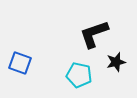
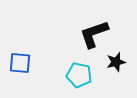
blue square: rotated 15 degrees counterclockwise
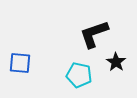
black star: rotated 24 degrees counterclockwise
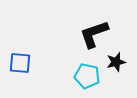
black star: rotated 24 degrees clockwise
cyan pentagon: moved 8 px right, 1 px down
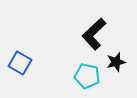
black L-shape: rotated 24 degrees counterclockwise
blue square: rotated 25 degrees clockwise
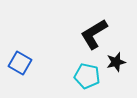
black L-shape: rotated 12 degrees clockwise
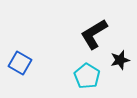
black star: moved 4 px right, 2 px up
cyan pentagon: rotated 20 degrees clockwise
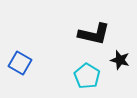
black L-shape: rotated 136 degrees counterclockwise
black star: rotated 30 degrees clockwise
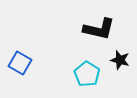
black L-shape: moved 5 px right, 5 px up
cyan pentagon: moved 2 px up
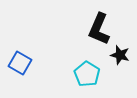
black L-shape: rotated 100 degrees clockwise
black star: moved 5 px up
